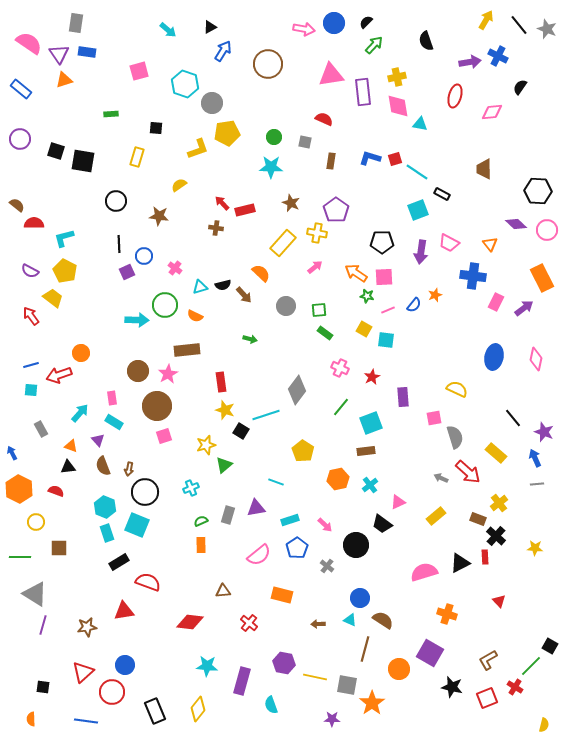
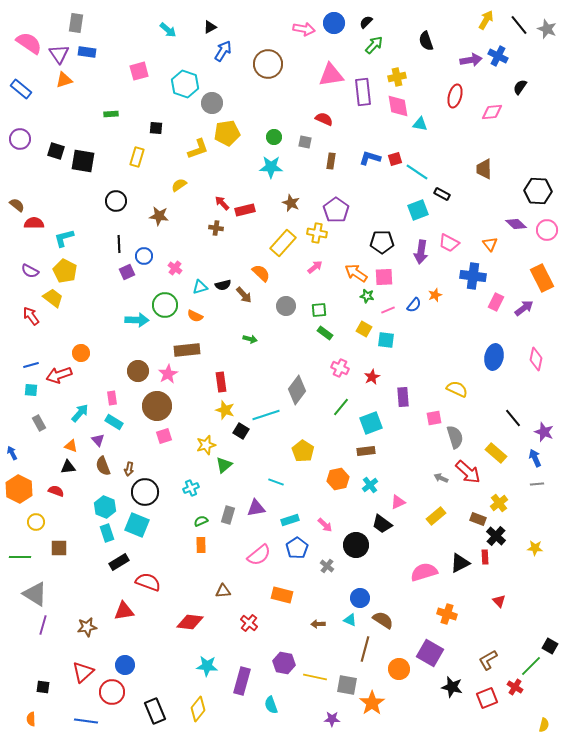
purple arrow at (470, 62): moved 1 px right, 2 px up
gray rectangle at (41, 429): moved 2 px left, 6 px up
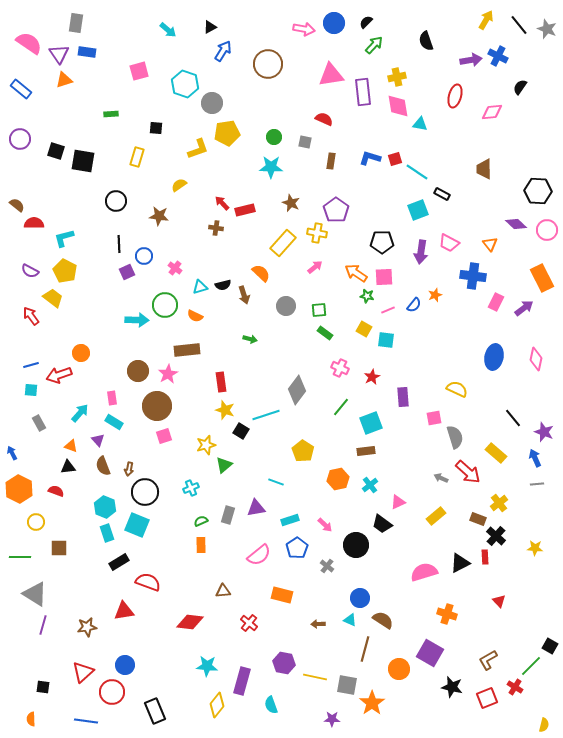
brown arrow at (244, 295): rotated 24 degrees clockwise
yellow diamond at (198, 709): moved 19 px right, 4 px up
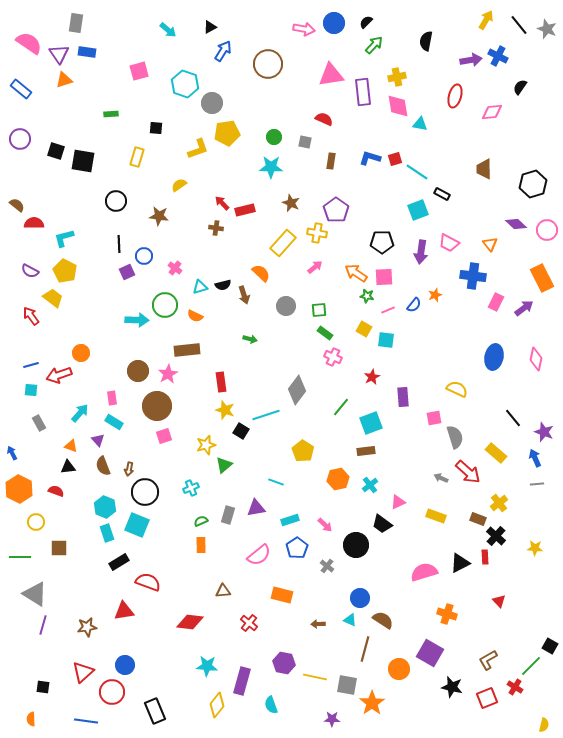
black semicircle at (426, 41): rotated 30 degrees clockwise
black hexagon at (538, 191): moved 5 px left, 7 px up; rotated 20 degrees counterclockwise
pink cross at (340, 368): moved 7 px left, 11 px up
yellow rectangle at (436, 516): rotated 60 degrees clockwise
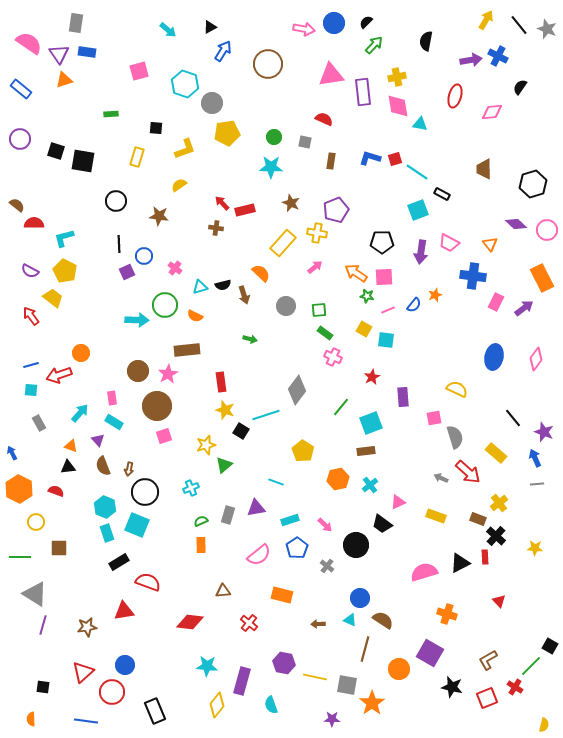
yellow L-shape at (198, 149): moved 13 px left
purple pentagon at (336, 210): rotated 15 degrees clockwise
pink diamond at (536, 359): rotated 25 degrees clockwise
